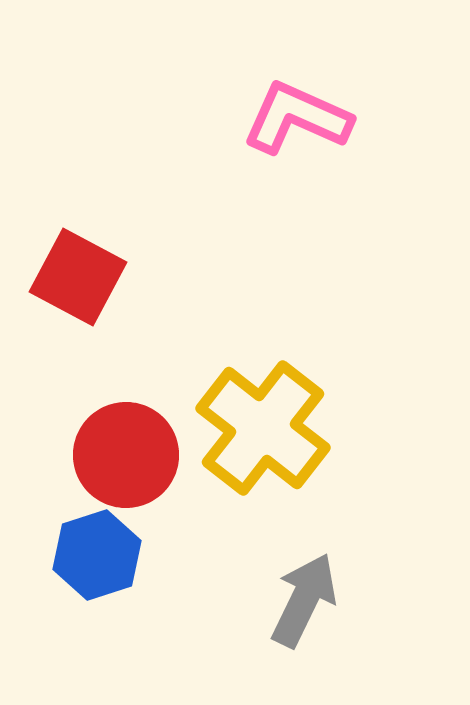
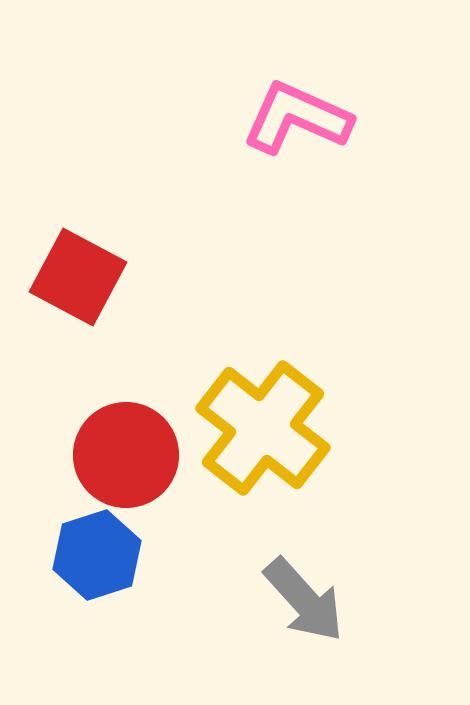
gray arrow: rotated 112 degrees clockwise
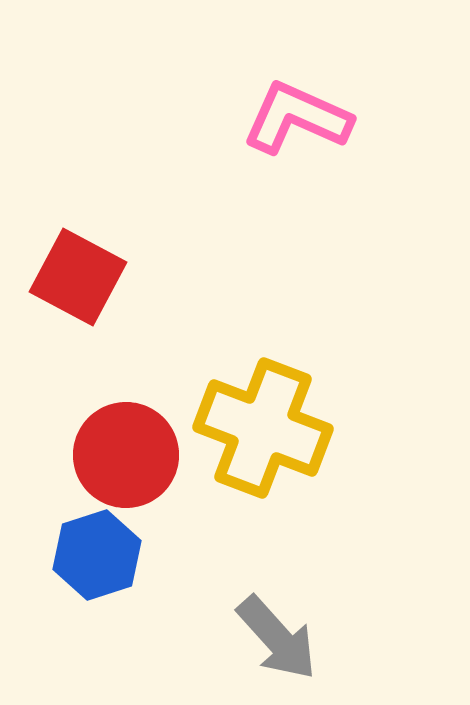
yellow cross: rotated 17 degrees counterclockwise
gray arrow: moved 27 px left, 38 px down
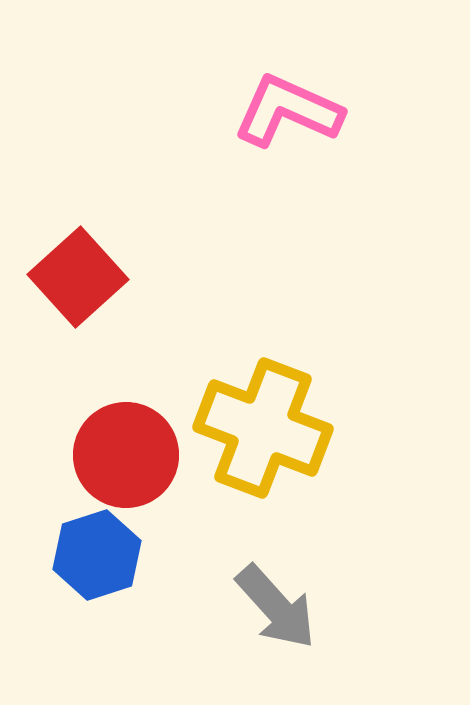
pink L-shape: moved 9 px left, 7 px up
red square: rotated 20 degrees clockwise
gray arrow: moved 1 px left, 31 px up
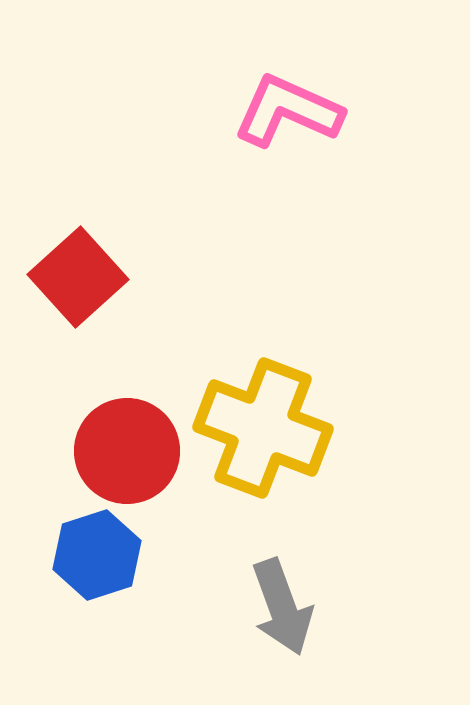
red circle: moved 1 px right, 4 px up
gray arrow: moved 6 px right; rotated 22 degrees clockwise
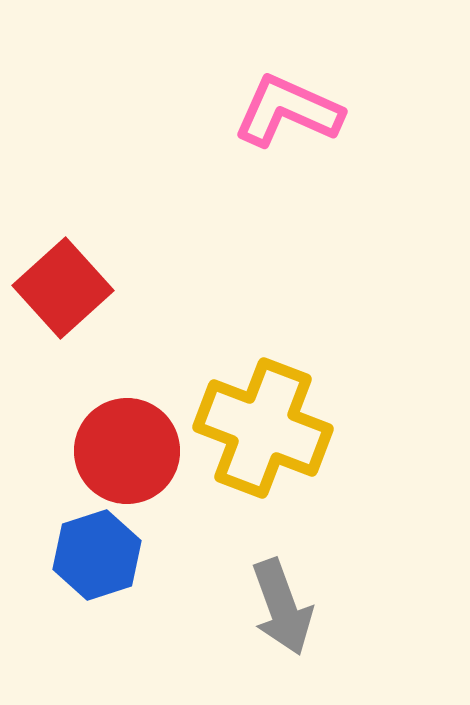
red square: moved 15 px left, 11 px down
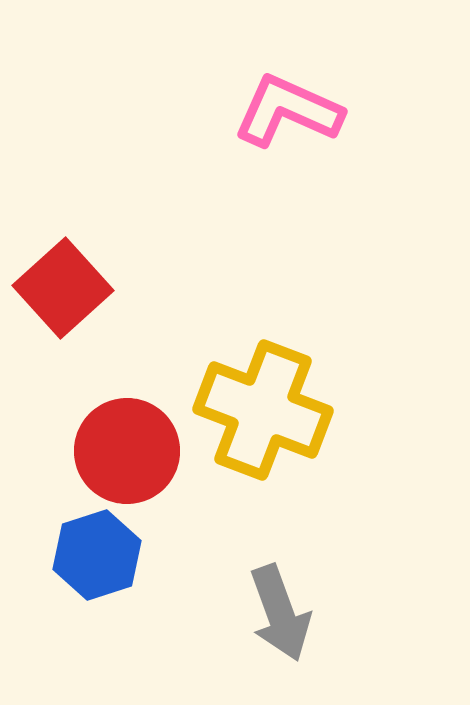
yellow cross: moved 18 px up
gray arrow: moved 2 px left, 6 px down
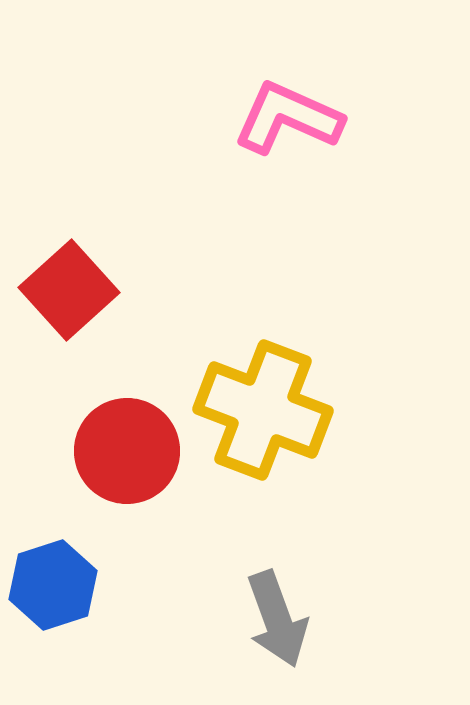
pink L-shape: moved 7 px down
red square: moved 6 px right, 2 px down
blue hexagon: moved 44 px left, 30 px down
gray arrow: moved 3 px left, 6 px down
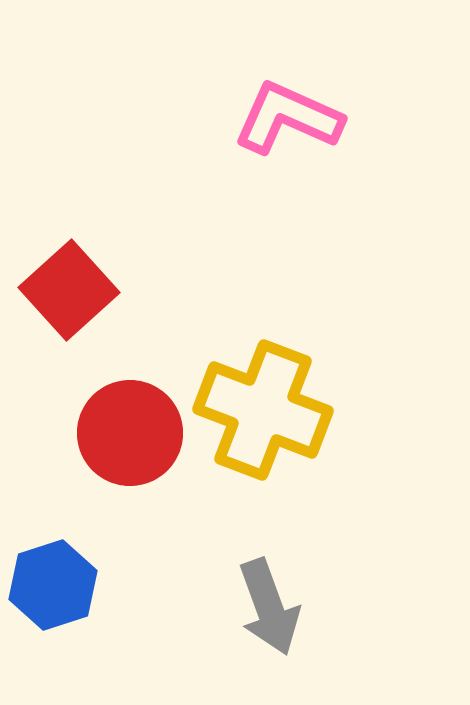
red circle: moved 3 px right, 18 px up
gray arrow: moved 8 px left, 12 px up
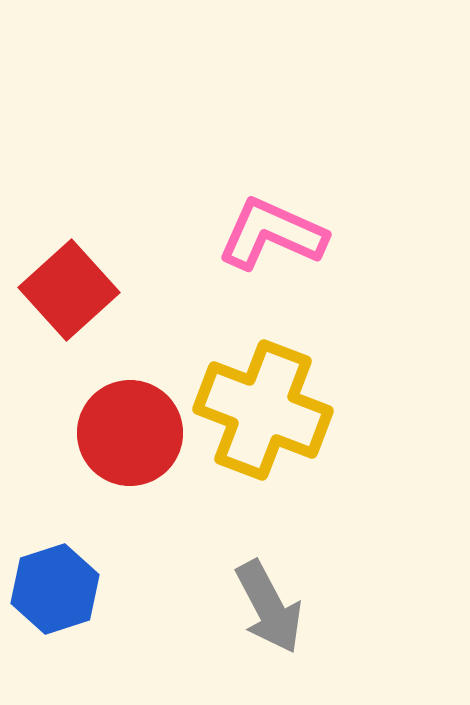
pink L-shape: moved 16 px left, 116 px down
blue hexagon: moved 2 px right, 4 px down
gray arrow: rotated 8 degrees counterclockwise
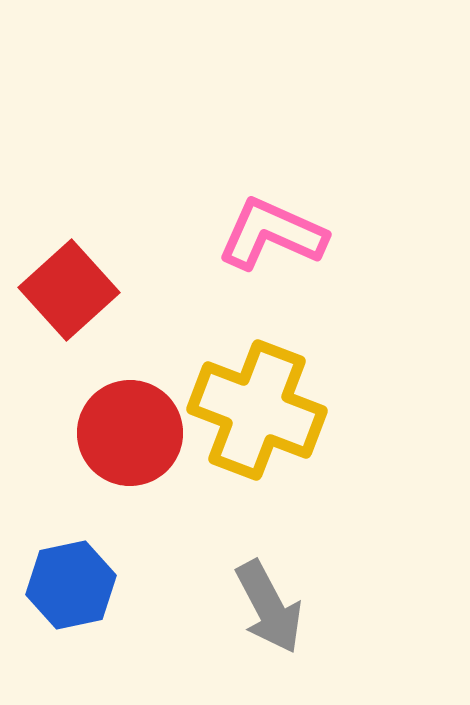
yellow cross: moved 6 px left
blue hexagon: moved 16 px right, 4 px up; rotated 6 degrees clockwise
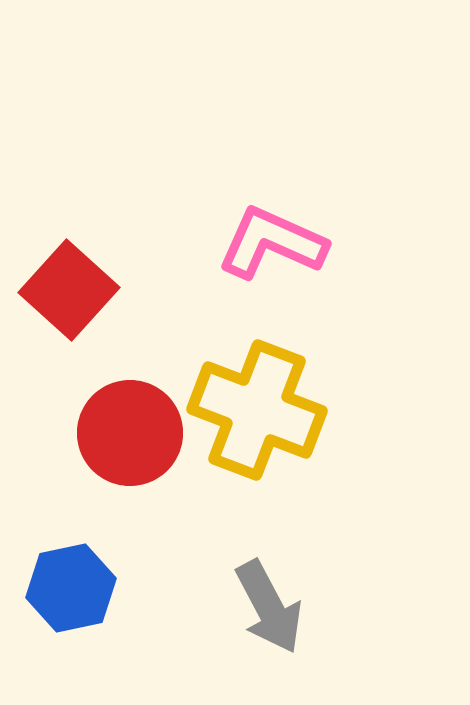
pink L-shape: moved 9 px down
red square: rotated 6 degrees counterclockwise
blue hexagon: moved 3 px down
